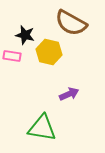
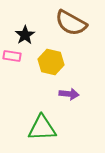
black star: rotated 24 degrees clockwise
yellow hexagon: moved 2 px right, 10 px down
purple arrow: rotated 30 degrees clockwise
green triangle: rotated 12 degrees counterclockwise
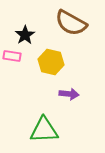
green triangle: moved 2 px right, 2 px down
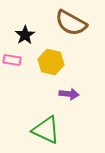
pink rectangle: moved 4 px down
green triangle: moved 2 px right; rotated 28 degrees clockwise
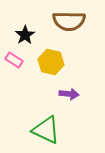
brown semicircle: moved 2 px left, 2 px up; rotated 28 degrees counterclockwise
pink rectangle: moved 2 px right; rotated 24 degrees clockwise
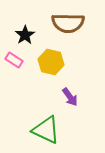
brown semicircle: moved 1 px left, 2 px down
purple arrow: moved 1 px right, 3 px down; rotated 48 degrees clockwise
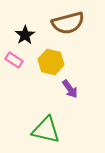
brown semicircle: rotated 16 degrees counterclockwise
purple arrow: moved 8 px up
green triangle: rotated 12 degrees counterclockwise
